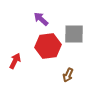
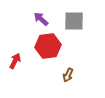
gray square: moved 13 px up
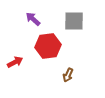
purple arrow: moved 8 px left
red arrow: moved 1 px down; rotated 35 degrees clockwise
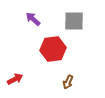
red hexagon: moved 5 px right, 3 px down
red arrow: moved 17 px down
brown arrow: moved 7 px down
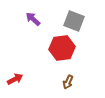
gray square: rotated 20 degrees clockwise
red hexagon: moved 9 px right, 1 px up
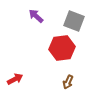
purple arrow: moved 3 px right, 3 px up
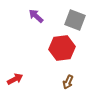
gray square: moved 1 px right, 1 px up
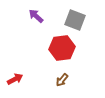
brown arrow: moved 6 px left, 2 px up; rotated 16 degrees clockwise
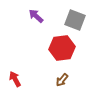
red arrow: rotated 91 degrees counterclockwise
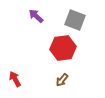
red hexagon: moved 1 px right
